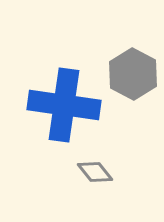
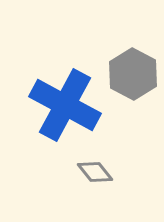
blue cross: moved 1 px right; rotated 20 degrees clockwise
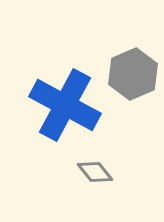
gray hexagon: rotated 9 degrees clockwise
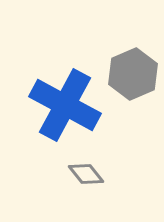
gray diamond: moved 9 px left, 2 px down
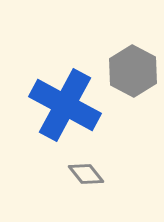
gray hexagon: moved 3 px up; rotated 9 degrees counterclockwise
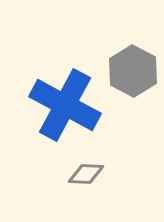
gray diamond: rotated 48 degrees counterclockwise
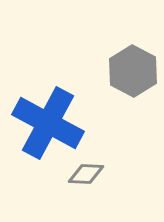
blue cross: moved 17 px left, 18 px down
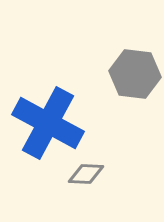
gray hexagon: moved 2 px right, 3 px down; rotated 21 degrees counterclockwise
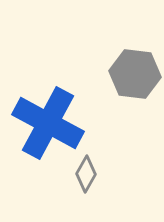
gray diamond: rotated 63 degrees counterclockwise
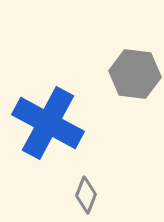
gray diamond: moved 21 px down; rotated 9 degrees counterclockwise
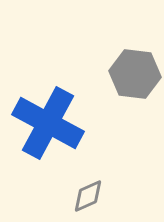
gray diamond: moved 2 px right, 1 px down; rotated 45 degrees clockwise
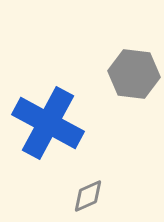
gray hexagon: moved 1 px left
